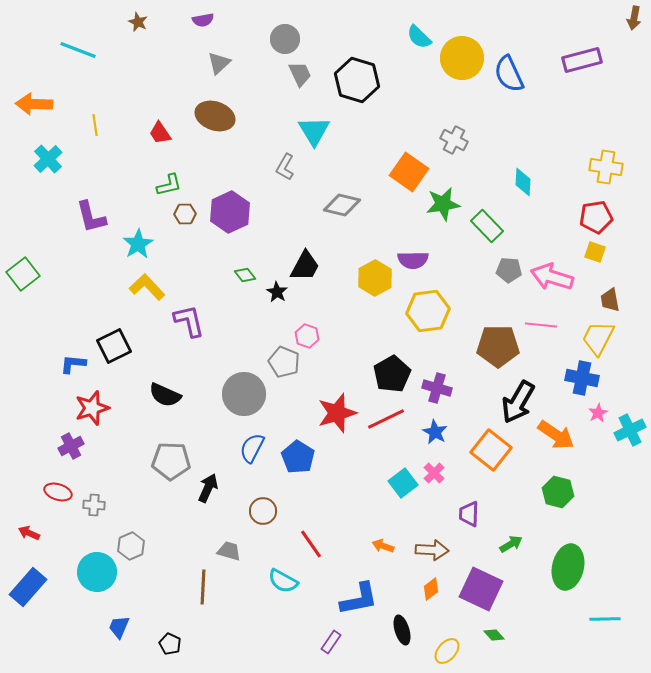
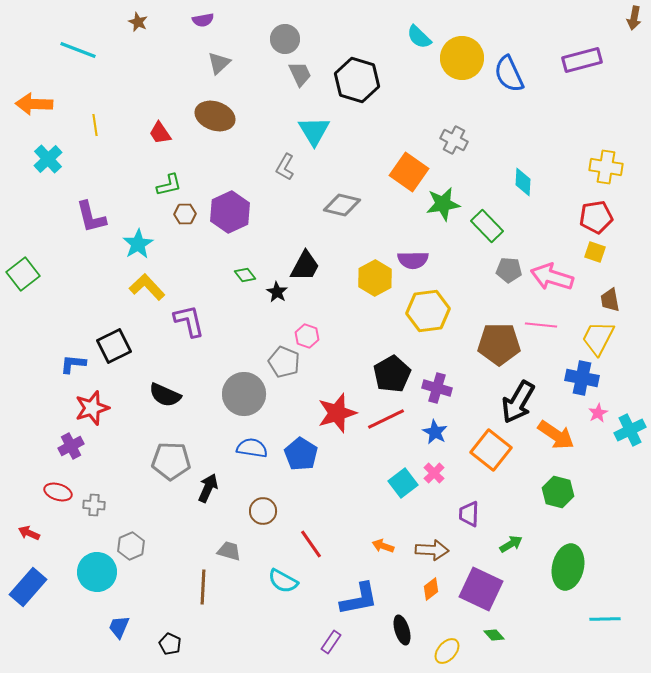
brown pentagon at (498, 346): moved 1 px right, 2 px up
blue semicircle at (252, 448): rotated 72 degrees clockwise
blue pentagon at (298, 457): moved 3 px right, 3 px up
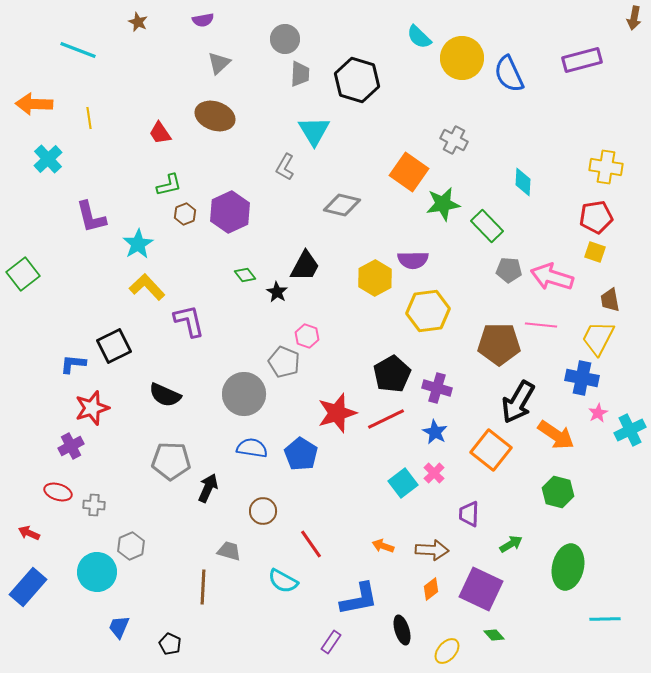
gray trapezoid at (300, 74): rotated 28 degrees clockwise
yellow line at (95, 125): moved 6 px left, 7 px up
brown hexagon at (185, 214): rotated 20 degrees counterclockwise
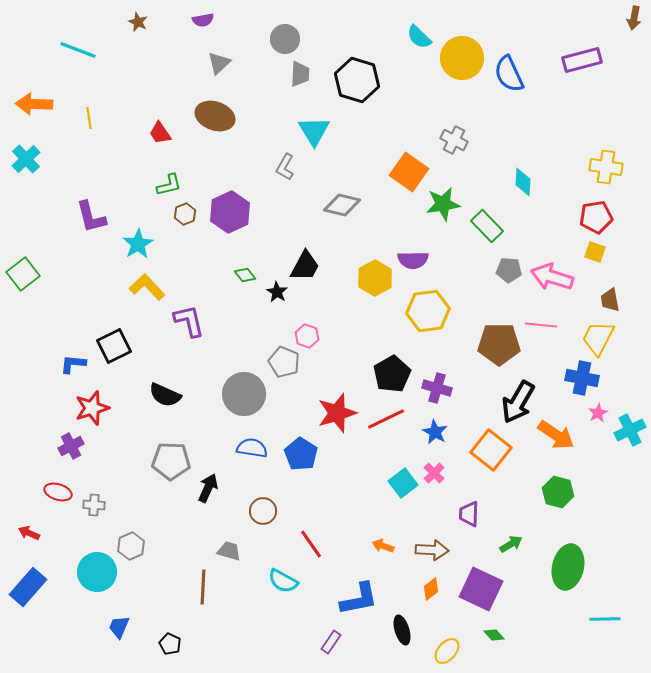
cyan cross at (48, 159): moved 22 px left
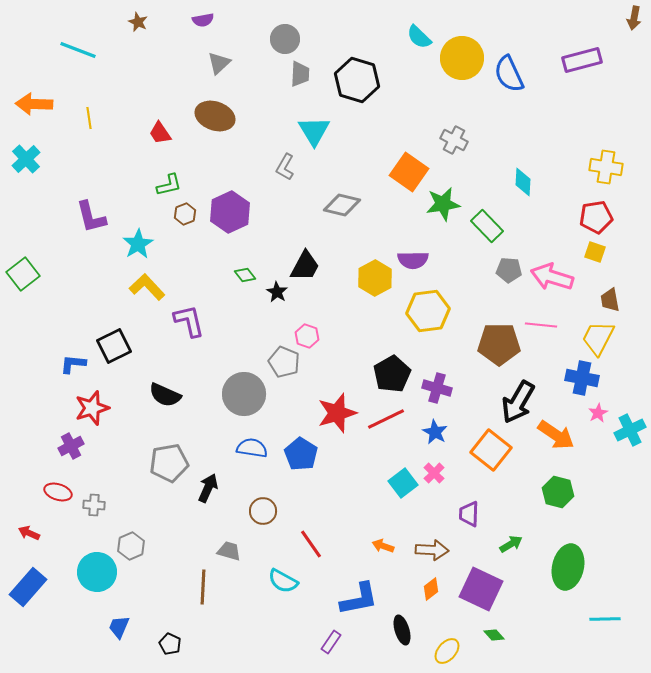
gray pentagon at (171, 461): moved 2 px left, 2 px down; rotated 12 degrees counterclockwise
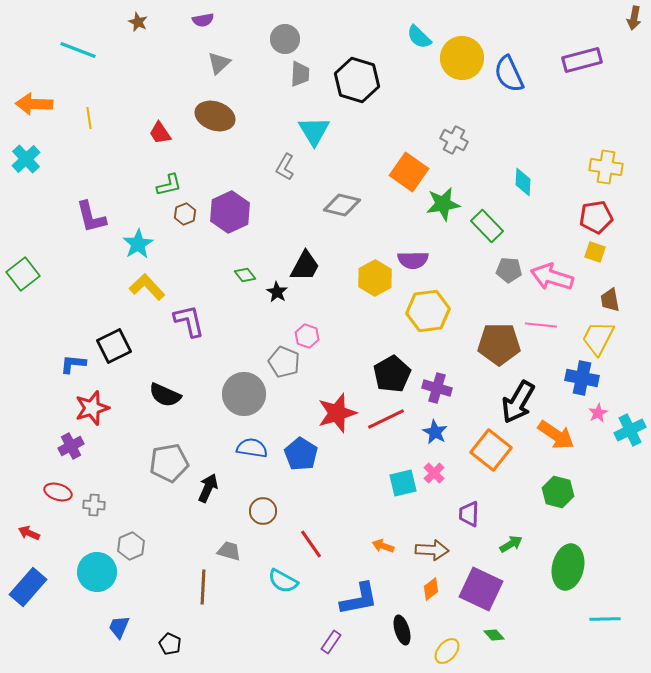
cyan square at (403, 483): rotated 24 degrees clockwise
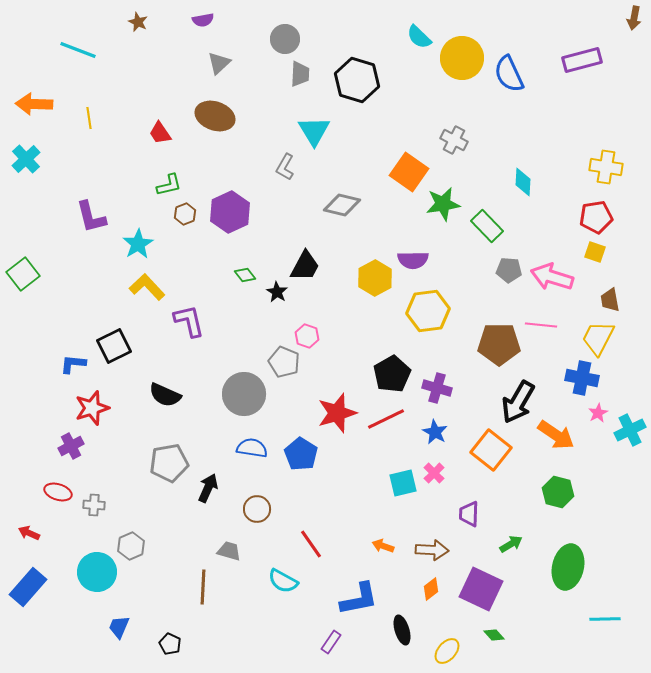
brown circle at (263, 511): moved 6 px left, 2 px up
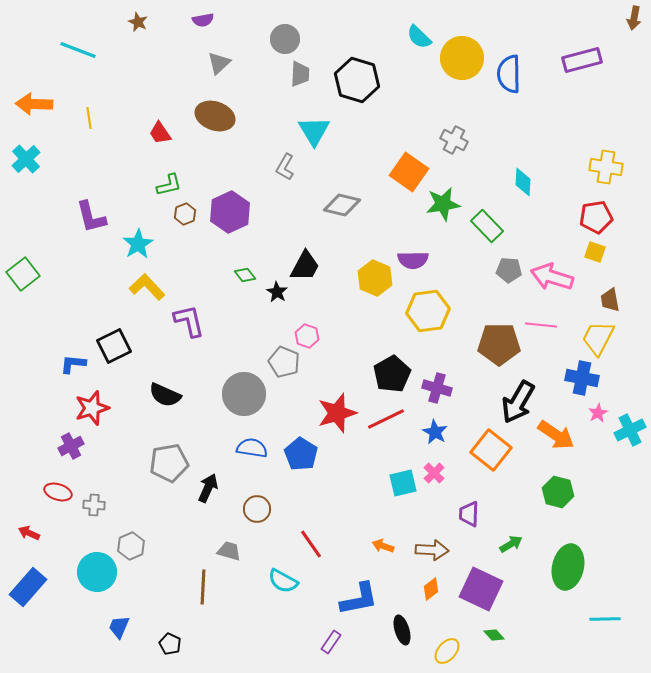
blue semicircle at (509, 74): rotated 24 degrees clockwise
yellow hexagon at (375, 278): rotated 8 degrees counterclockwise
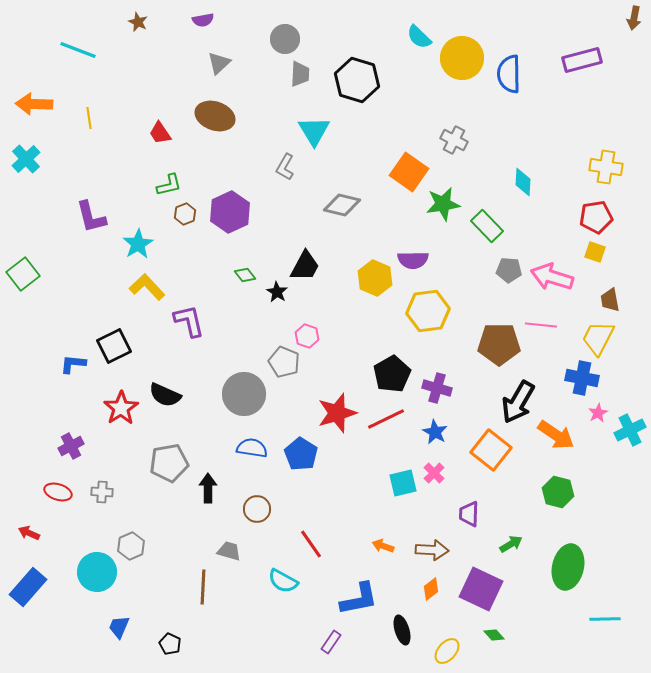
red star at (92, 408): moved 29 px right; rotated 16 degrees counterclockwise
black arrow at (208, 488): rotated 24 degrees counterclockwise
gray cross at (94, 505): moved 8 px right, 13 px up
